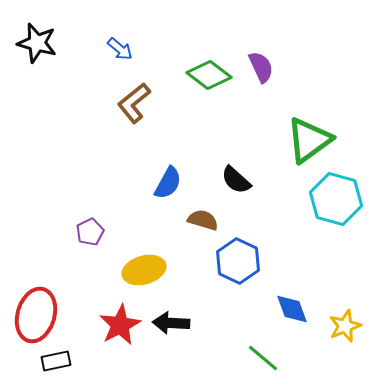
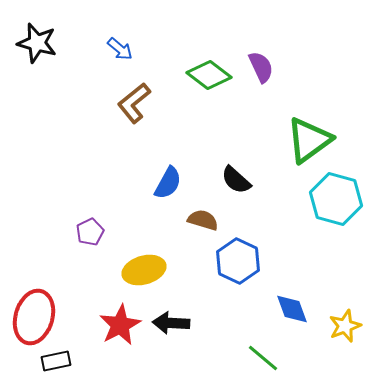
red ellipse: moved 2 px left, 2 px down
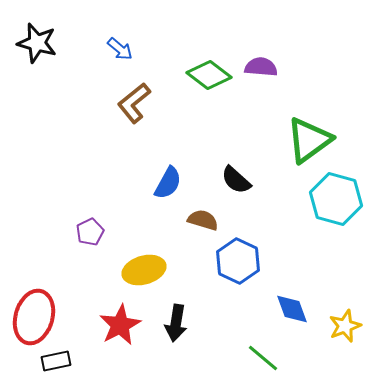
purple semicircle: rotated 60 degrees counterclockwise
black arrow: moved 5 px right; rotated 84 degrees counterclockwise
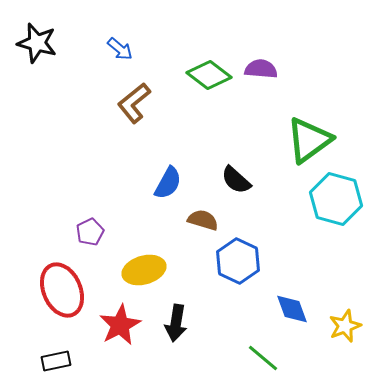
purple semicircle: moved 2 px down
red ellipse: moved 28 px right, 27 px up; rotated 40 degrees counterclockwise
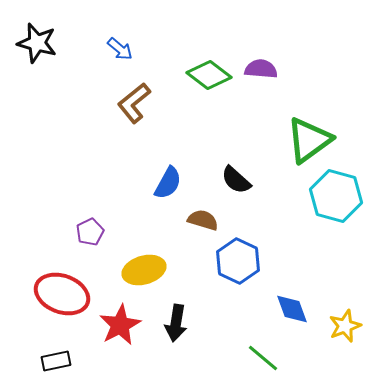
cyan hexagon: moved 3 px up
red ellipse: moved 4 px down; rotated 46 degrees counterclockwise
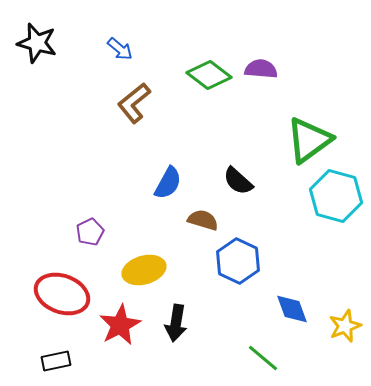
black semicircle: moved 2 px right, 1 px down
